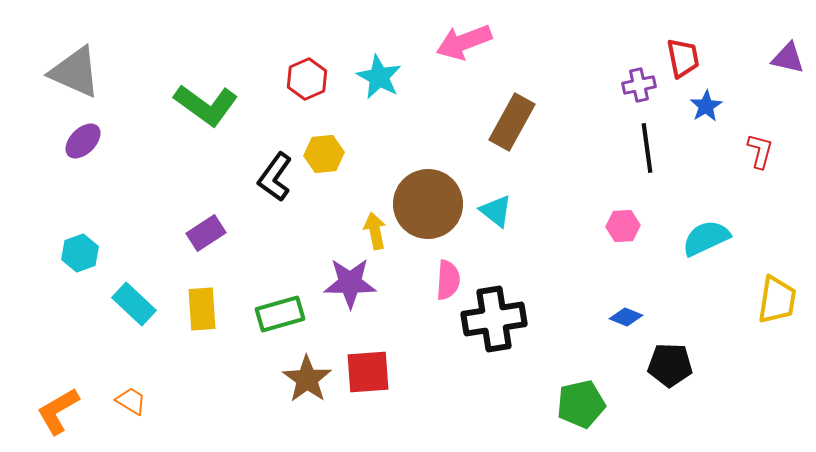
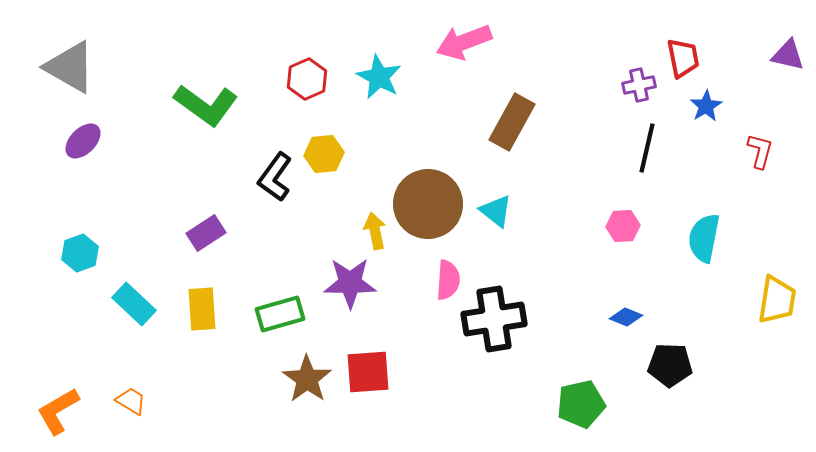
purple triangle: moved 3 px up
gray triangle: moved 5 px left, 5 px up; rotated 6 degrees clockwise
black line: rotated 21 degrees clockwise
cyan semicircle: moved 2 px left; rotated 54 degrees counterclockwise
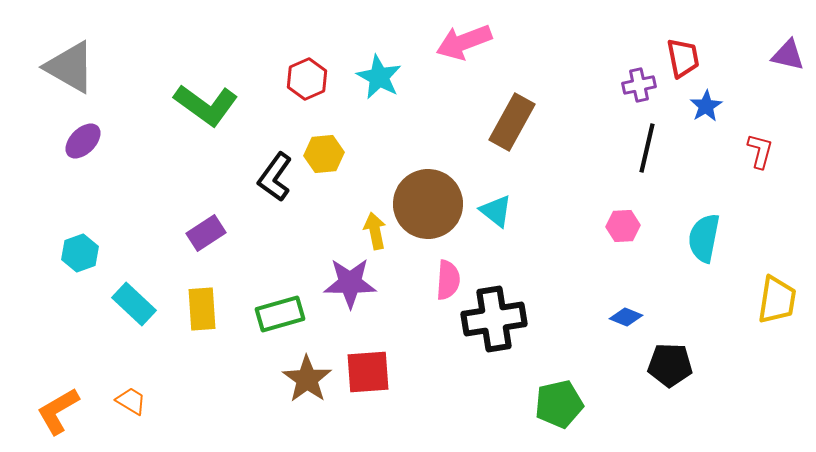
green pentagon: moved 22 px left
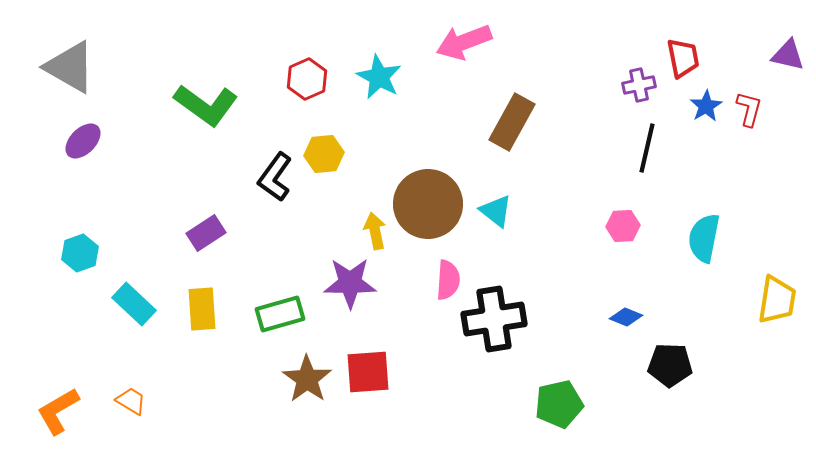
red L-shape: moved 11 px left, 42 px up
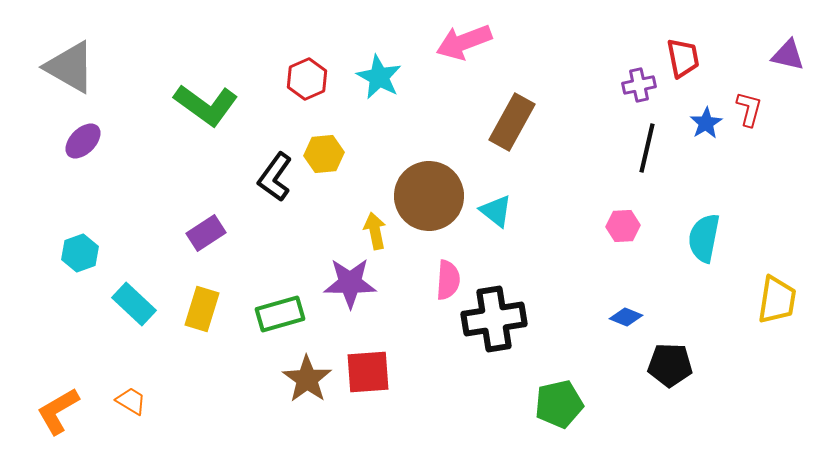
blue star: moved 17 px down
brown circle: moved 1 px right, 8 px up
yellow rectangle: rotated 21 degrees clockwise
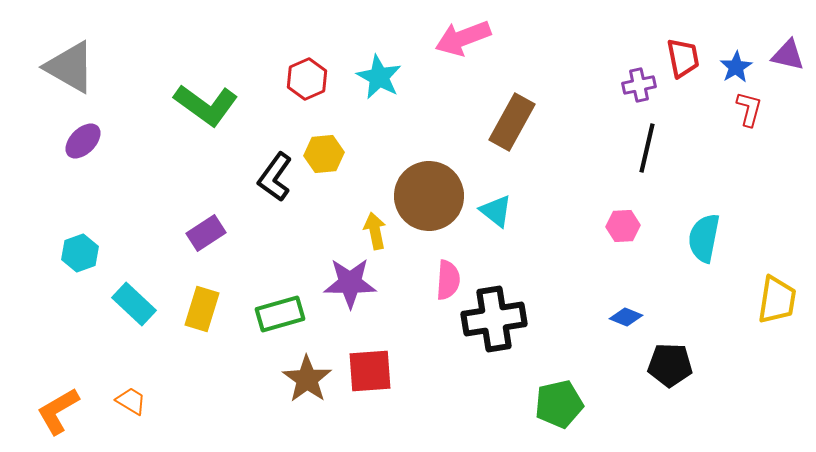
pink arrow: moved 1 px left, 4 px up
blue star: moved 30 px right, 56 px up
red square: moved 2 px right, 1 px up
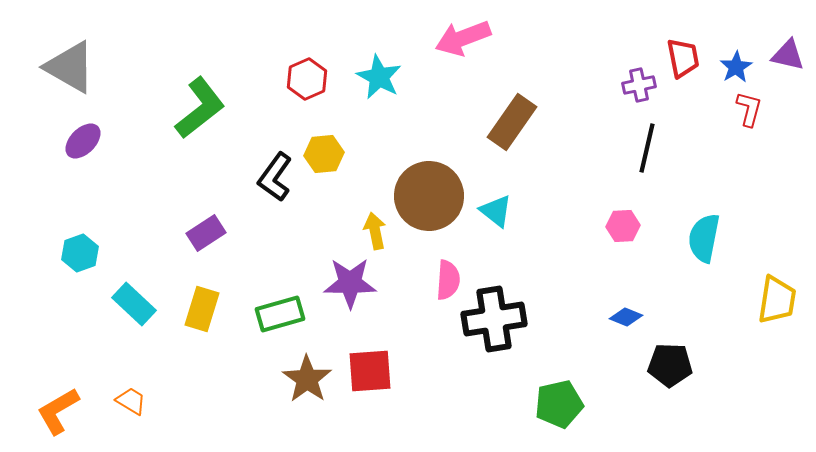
green L-shape: moved 6 px left, 3 px down; rotated 74 degrees counterclockwise
brown rectangle: rotated 6 degrees clockwise
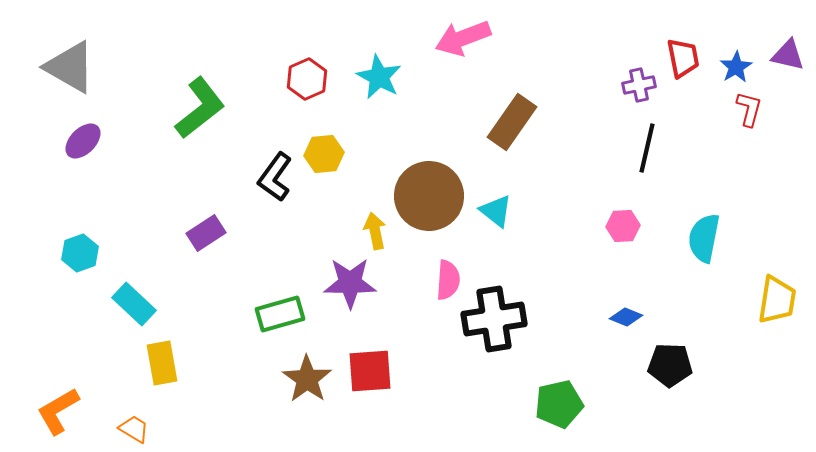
yellow rectangle: moved 40 px left, 54 px down; rotated 27 degrees counterclockwise
orange trapezoid: moved 3 px right, 28 px down
